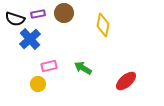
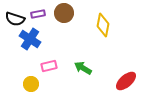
blue cross: rotated 15 degrees counterclockwise
yellow circle: moved 7 px left
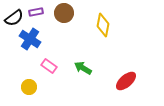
purple rectangle: moved 2 px left, 2 px up
black semicircle: moved 1 px left, 1 px up; rotated 54 degrees counterclockwise
pink rectangle: rotated 49 degrees clockwise
yellow circle: moved 2 px left, 3 px down
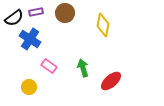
brown circle: moved 1 px right
green arrow: rotated 42 degrees clockwise
red ellipse: moved 15 px left
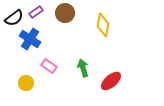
purple rectangle: rotated 24 degrees counterclockwise
yellow circle: moved 3 px left, 4 px up
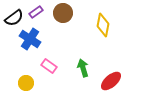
brown circle: moved 2 px left
